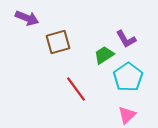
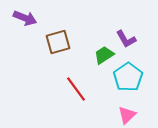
purple arrow: moved 2 px left
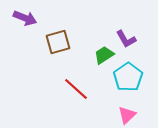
red line: rotated 12 degrees counterclockwise
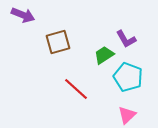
purple arrow: moved 2 px left, 3 px up
cyan pentagon: rotated 16 degrees counterclockwise
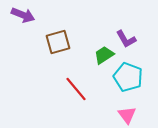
red line: rotated 8 degrees clockwise
pink triangle: rotated 24 degrees counterclockwise
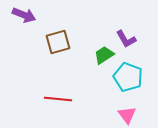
purple arrow: moved 1 px right
red line: moved 18 px left, 10 px down; rotated 44 degrees counterclockwise
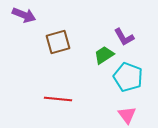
purple L-shape: moved 2 px left, 2 px up
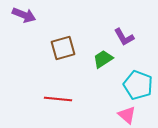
brown square: moved 5 px right, 6 px down
green trapezoid: moved 1 px left, 4 px down
cyan pentagon: moved 10 px right, 8 px down
pink triangle: rotated 12 degrees counterclockwise
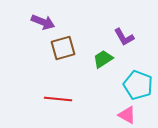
purple arrow: moved 19 px right, 7 px down
pink triangle: rotated 12 degrees counterclockwise
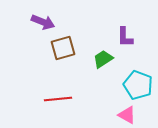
purple L-shape: moved 1 px right; rotated 30 degrees clockwise
red line: rotated 12 degrees counterclockwise
